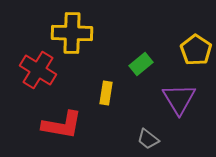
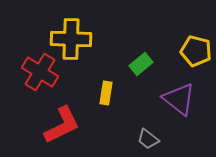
yellow cross: moved 1 px left, 6 px down
yellow pentagon: moved 1 px down; rotated 20 degrees counterclockwise
red cross: moved 2 px right, 2 px down
purple triangle: rotated 21 degrees counterclockwise
red L-shape: rotated 36 degrees counterclockwise
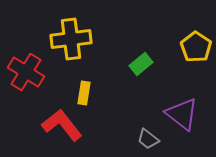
yellow cross: rotated 9 degrees counterclockwise
yellow pentagon: moved 4 px up; rotated 20 degrees clockwise
red cross: moved 14 px left
yellow rectangle: moved 22 px left
purple triangle: moved 3 px right, 15 px down
red L-shape: rotated 102 degrees counterclockwise
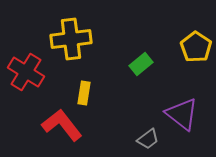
gray trapezoid: rotated 75 degrees counterclockwise
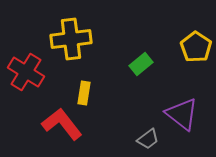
red L-shape: moved 1 px up
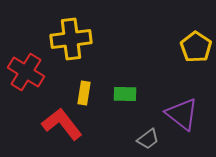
green rectangle: moved 16 px left, 30 px down; rotated 40 degrees clockwise
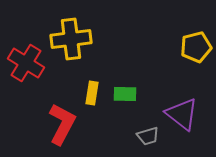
yellow pentagon: rotated 24 degrees clockwise
red cross: moved 9 px up
yellow rectangle: moved 8 px right
red L-shape: rotated 66 degrees clockwise
gray trapezoid: moved 3 px up; rotated 20 degrees clockwise
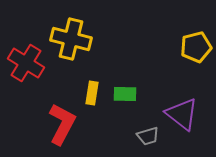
yellow cross: rotated 21 degrees clockwise
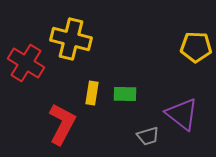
yellow pentagon: rotated 16 degrees clockwise
